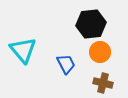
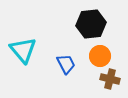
orange circle: moved 4 px down
brown cross: moved 7 px right, 4 px up
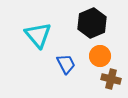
black hexagon: moved 1 px right, 1 px up; rotated 16 degrees counterclockwise
cyan triangle: moved 15 px right, 15 px up
brown cross: moved 1 px right
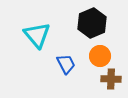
cyan triangle: moved 1 px left
brown cross: rotated 12 degrees counterclockwise
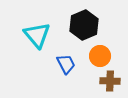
black hexagon: moved 8 px left, 2 px down
brown cross: moved 1 px left, 2 px down
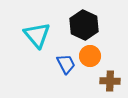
black hexagon: rotated 12 degrees counterclockwise
orange circle: moved 10 px left
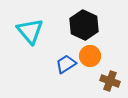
cyan triangle: moved 7 px left, 4 px up
blue trapezoid: rotated 95 degrees counterclockwise
brown cross: rotated 18 degrees clockwise
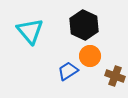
blue trapezoid: moved 2 px right, 7 px down
brown cross: moved 5 px right, 5 px up
